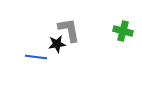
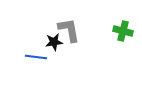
black star: moved 3 px left, 2 px up
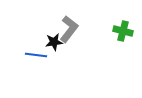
gray L-shape: moved 1 px up; rotated 48 degrees clockwise
blue line: moved 2 px up
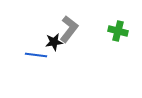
green cross: moved 5 px left
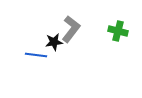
gray L-shape: moved 2 px right
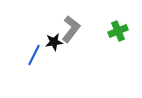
green cross: rotated 36 degrees counterclockwise
blue line: moved 2 px left; rotated 70 degrees counterclockwise
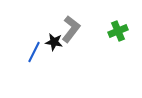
black star: rotated 18 degrees clockwise
blue line: moved 3 px up
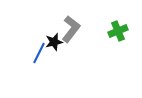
black star: rotated 24 degrees counterclockwise
blue line: moved 5 px right, 1 px down
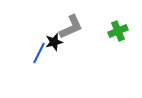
gray L-shape: moved 2 px up; rotated 28 degrees clockwise
